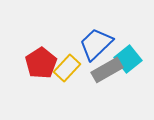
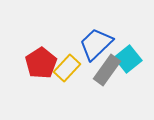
gray rectangle: rotated 24 degrees counterclockwise
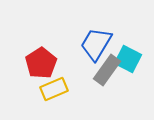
blue trapezoid: rotated 15 degrees counterclockwise
cyan square: rotated 24 degrees counterclockwise
yellow rectangle: moved 13 px left, 21 px down; rotated 24 degrees clockwise
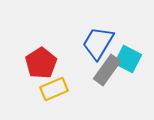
blue trapezoid: moved 2 px right, 1 px up
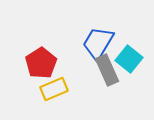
cyan square: moved 1 px right; rotated 12 degrees clockwise
gray rectangle: rotated 60 degrees counterclockwise
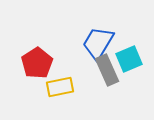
cyan square: rotated 28 degrees clockwise
red pentagon: moved 4 px left
yellow rectangle: moved 6 px right, 2 px up; rotated 12 degrees clockwise
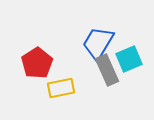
yellow rectangle: moved 1 px right, 1 px down
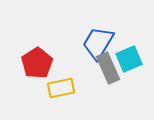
gray rectangle: moved 1 px right, 2 px up
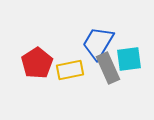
cyan square: rotated 16 degrees clockwise
yellow rectangle: moved 9 px right, 18 px up
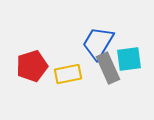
red pentagon: moved 5 px left, 3 px down; rotated 16 degrees clockwise
yellow rectangle: moved 2 px left, 4 px down
